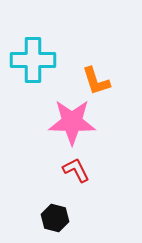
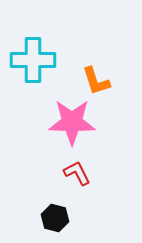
red L-shape: moved 1 px right, 3 px down
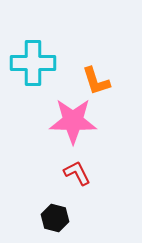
cyan cross: moved 3 px down
pink star: moved 1 px right, 1 px up
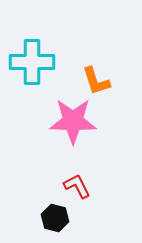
cyan cross: moved 1 px left, 1 px up
red L-shape: moved 13 px down
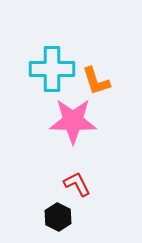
cyan cross: moved 20 px right, 7 px down
red L-shape: moved 2 px up
black hexagon: moved 3 px right, 1 px up; rotated 12 degrees clockwise
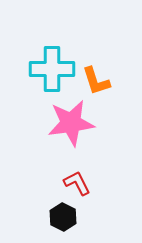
pink star: moved 2 px left, 2 px down; rotated 9 degrees counterclockwise
red L-shape: moved 1 px up
black hexagon: moved 5 px right
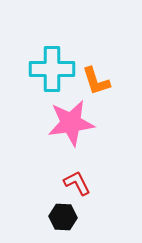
black hexagon: rotated 24 degrees counterclockwise
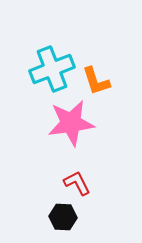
cyan cross: rotated 21 degrees counterclockwise
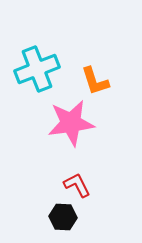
cyan cross: moved 15 px left
orange L-shape: moved 1 px left
red L-shape: moved 2 px down
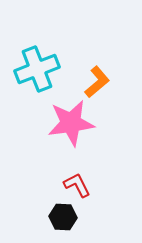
orange L-shape: moved 2 px right, 1 px down; rotated 112 degrees counterclockwise
